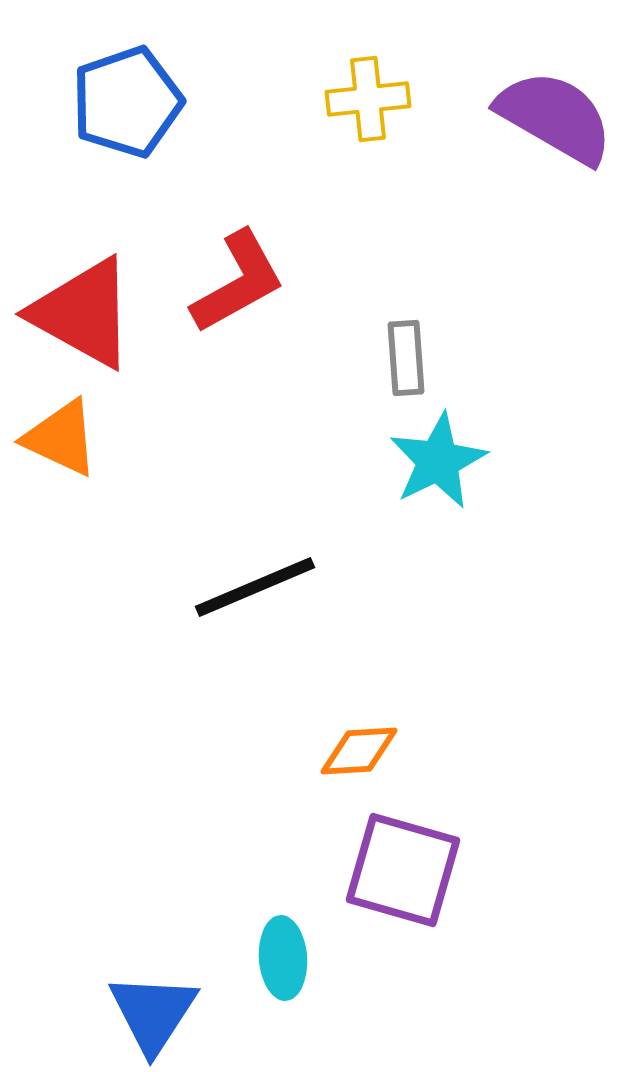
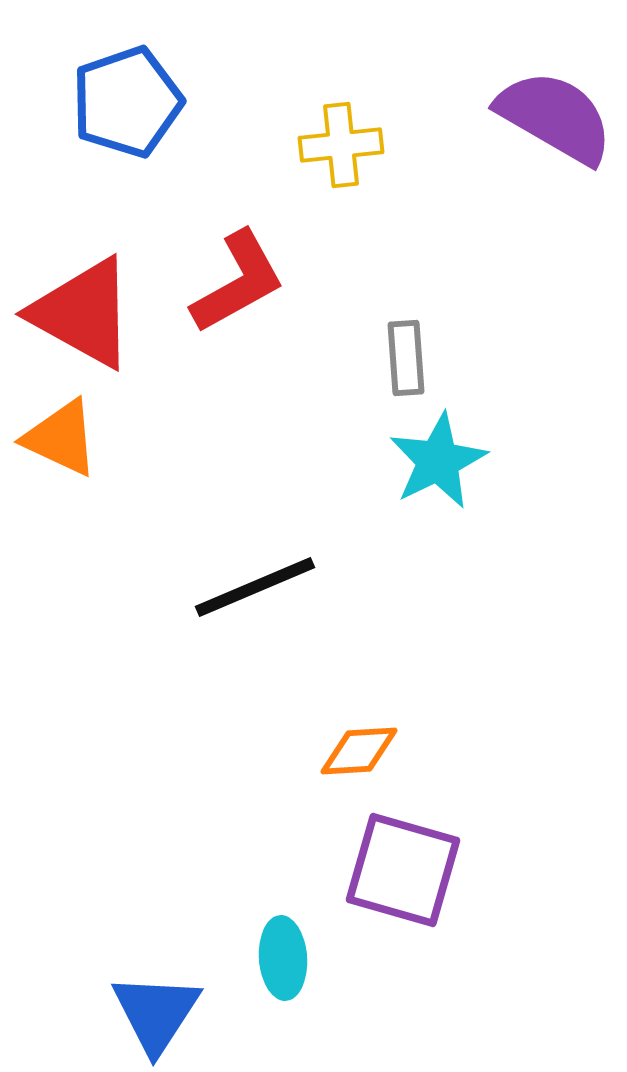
yellow cross: moved 27 px left, 46 px down
blue triangle: moved 3 px right
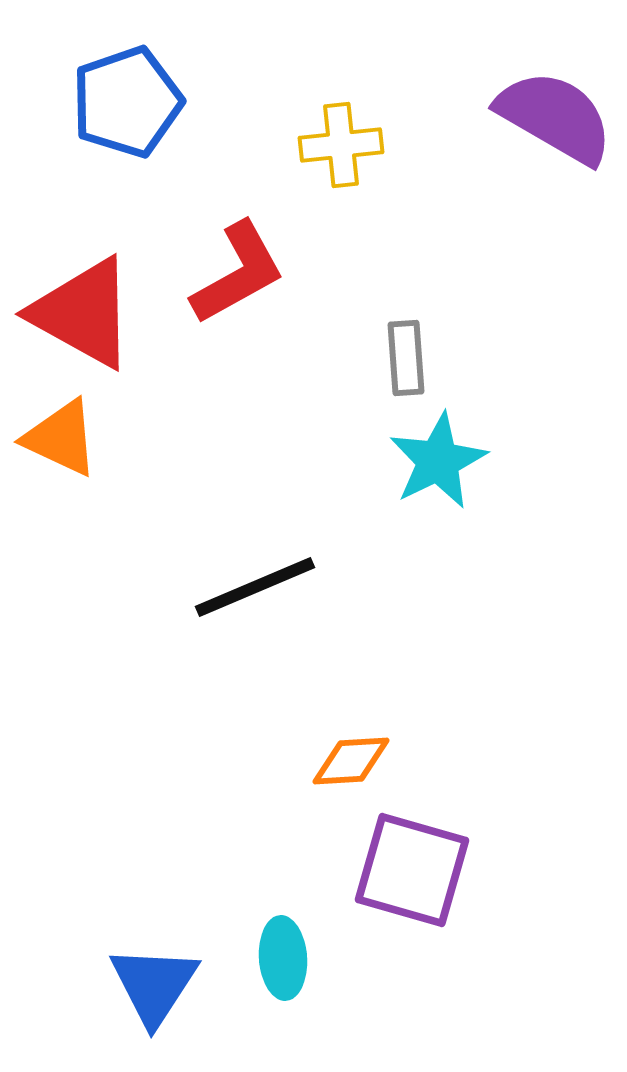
red L-shape: moved 9 px up
orange diamond: moved 8 px left, 10 px down
purple square: moved 9 px right
blue triangle: moved 2 px left, 28 px up
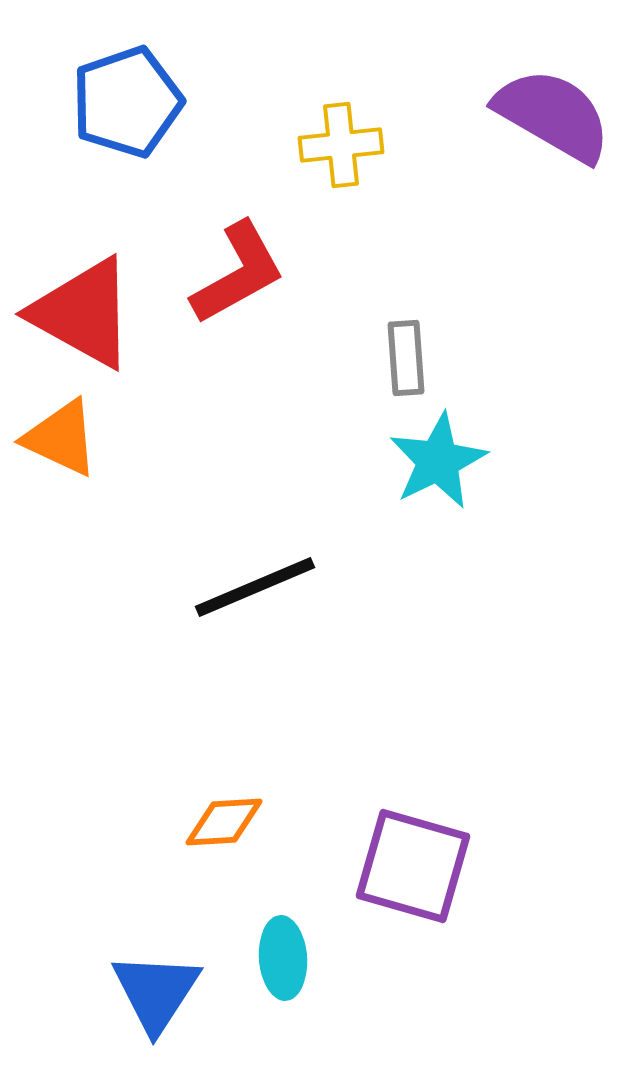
purple semicircle: moved 2 px left, 2 px up
orange diamond: moved 127 px left, 61 px down
purple square: moved 1 px right, 4 px up
blue triangle: moved 2 px right, 7 px down
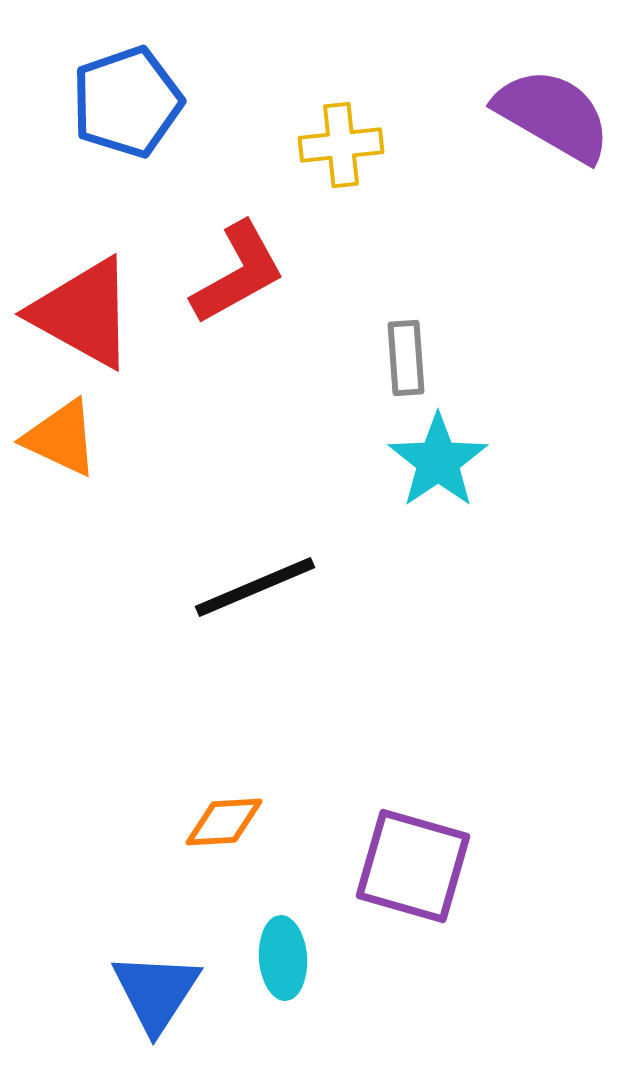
cyan star: rotated 8 degrees counterclockwise
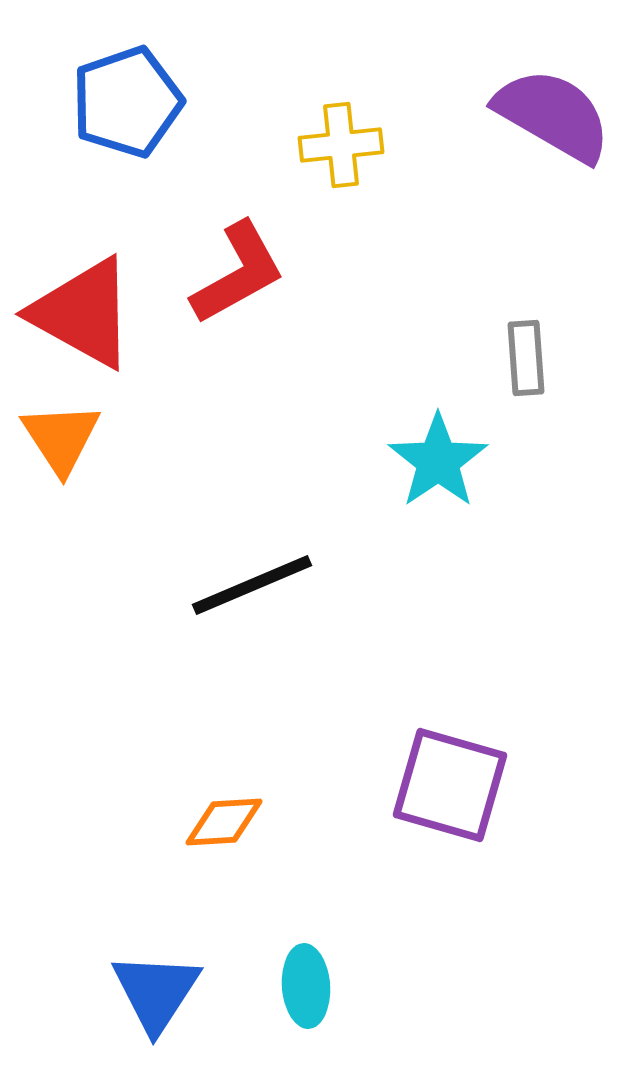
gray rectangle: moved 120 px right
orange triangle: rotated 32 degrees clockwise
black line: moved 3 px left, 2 px up
purple square: moved 37 px right, 81 px up
cyan ellipse: moved 23 px right, 28 px down
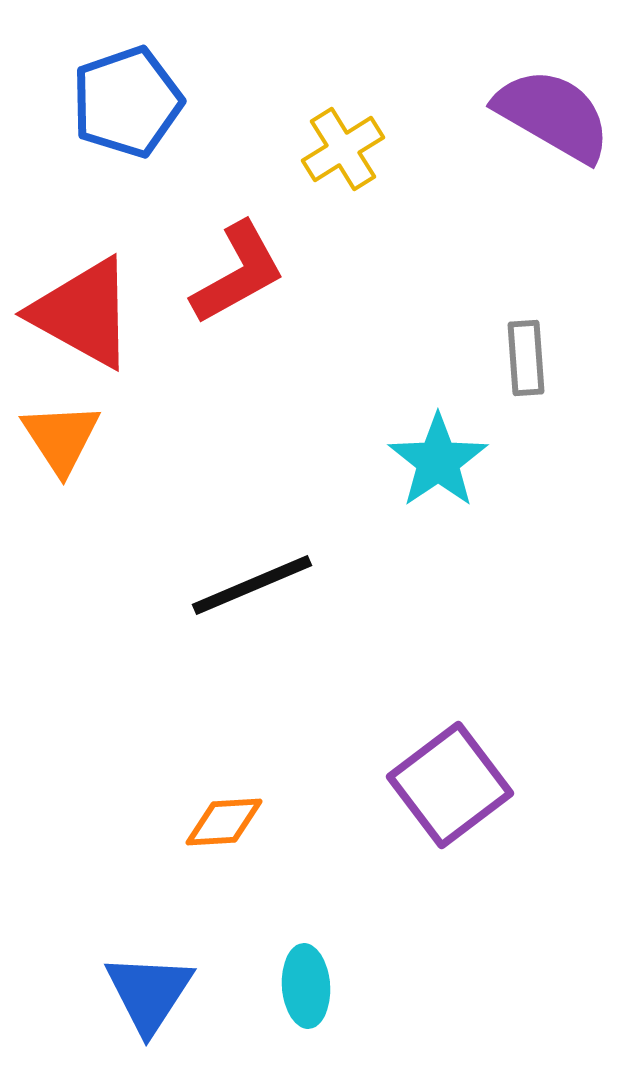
yellow cross: moved 2 px right, 4 px down; rotated 26 degrees counterclockwise
purple square: rotated 37 degrees clockwise
blue triangle: moved 7 px left, 1 px down
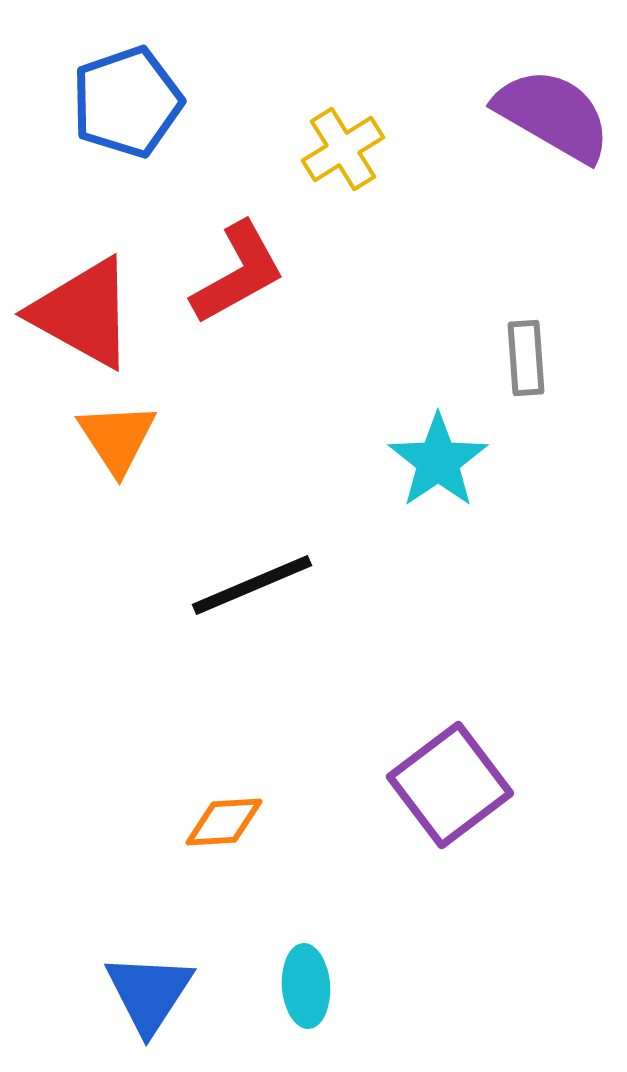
orange triangle: moved 56 px right
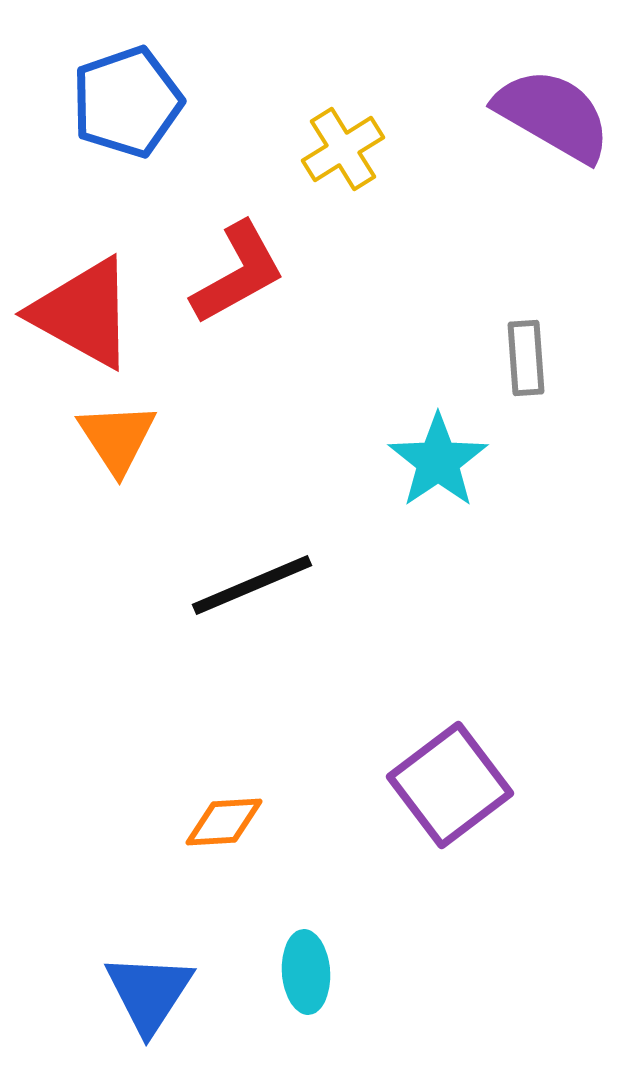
cyan ellipse: moved 14 px up
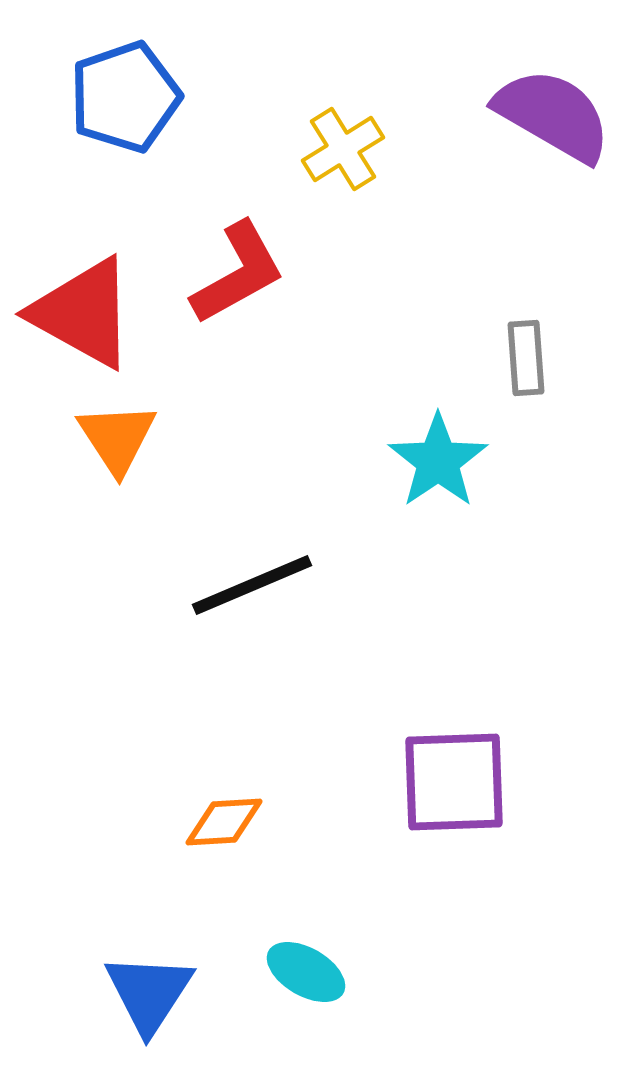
blue pentagon: moved 2 px left, 5 px up
purple square: moved 4 px right, 3 px up; rotated 35 degrees clockwise
cyan ellipse: rotated 56 degrees counterclockwise
